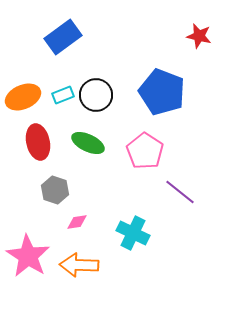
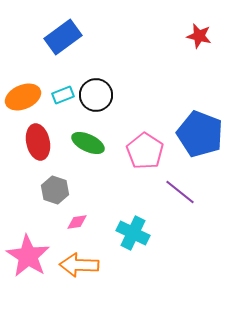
blue pentagon: moved 38 px right, 42 px down
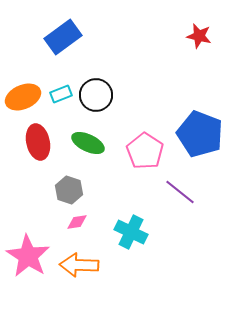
cyan rectangle: moved 2 px left, 1 px up
gray hexagon: moved 14 px right
cyan cross: moved 2 px left, 1 px up
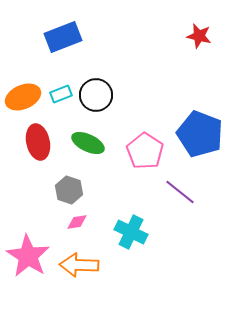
blue rectangle: rotated 15 degrees clockwise
